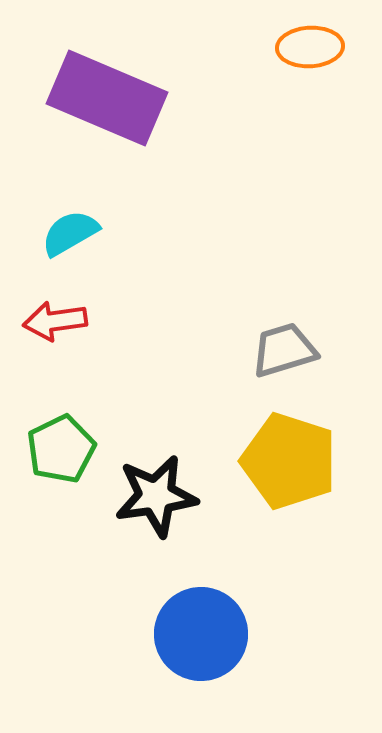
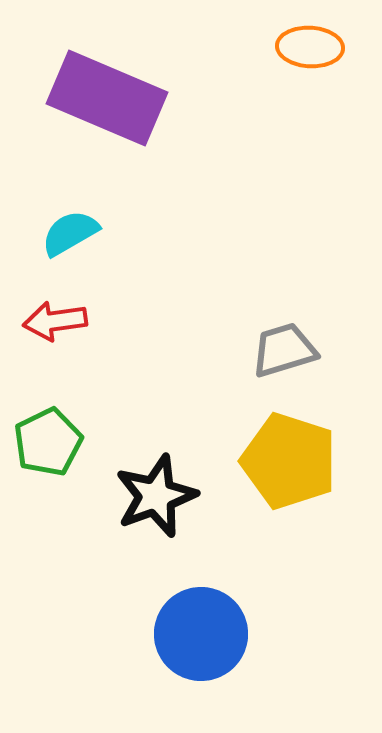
orange ellipse: rotated 6 degrees clockwise
green pentagon: moved 13 px left, 7 px up
black star: rotated 12 degrees counterclockwise
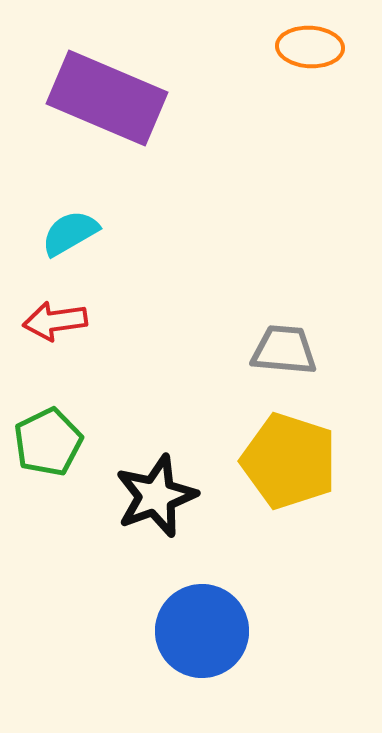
gray trapezoid: rotated 22 degrees clockwise
blue circle: moved 1 px right, 3 px up
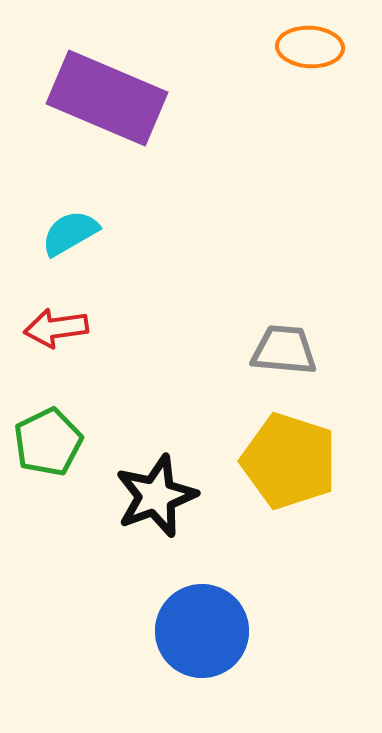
red arrow: moved 1 px right, 7 px down
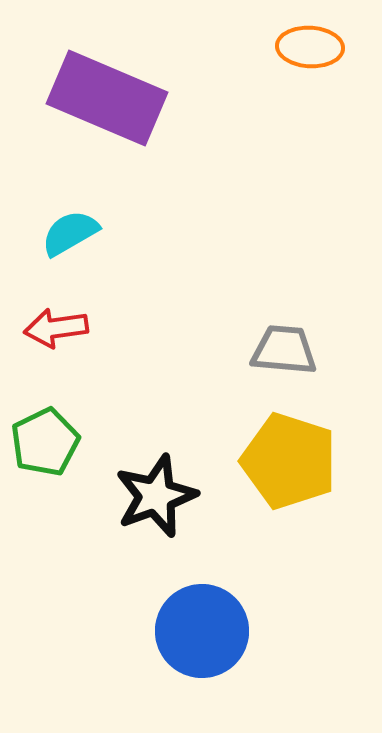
green pentagon: moved 3 px left
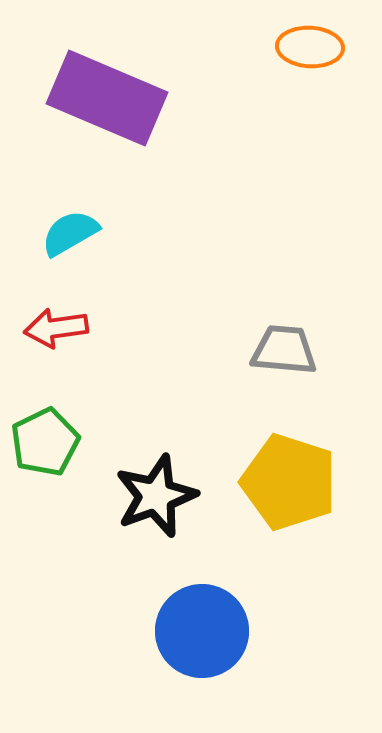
yellow pentagon: moved 21 px down
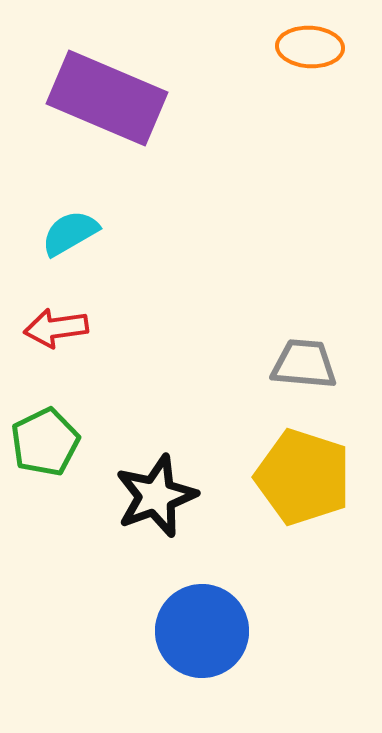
gray trapezoid: moved 20 px right, 14 px down
yellow pentagon: moved 14 px right, 5 px up
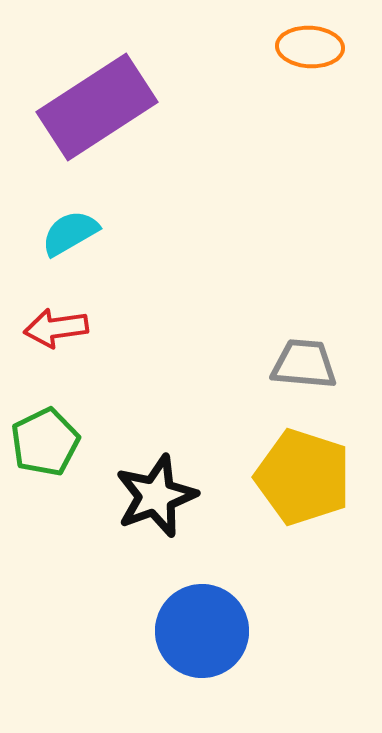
purple rectangle: moved 10 px left, 9 px down; rotated 56 degrees counterclockwise
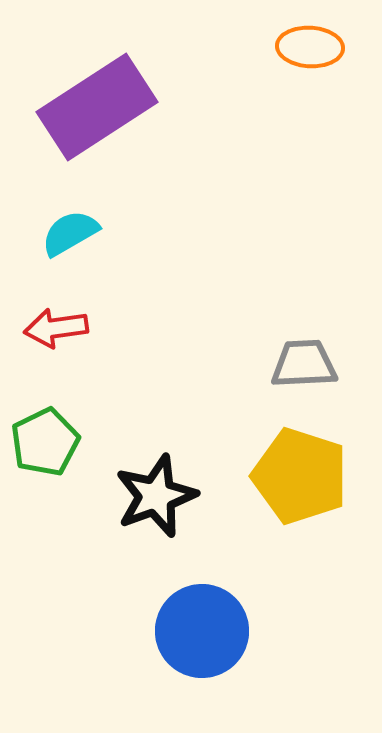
gray trapezoid: rotated 8 degrees counterclockwise
yellow pentagon: moved 3 px left, 1 px up
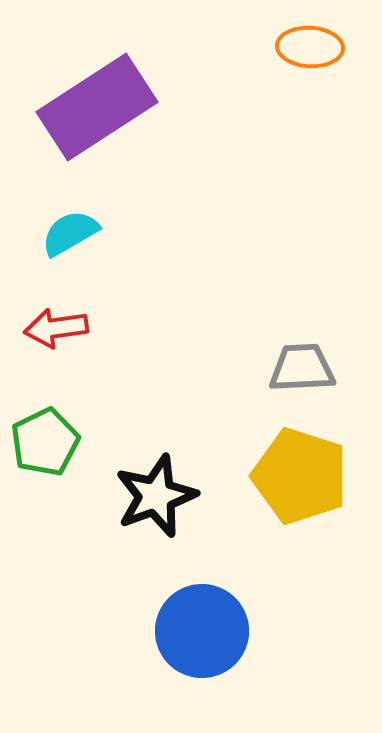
gray trapezoid: moved 2 px left, 4 px down
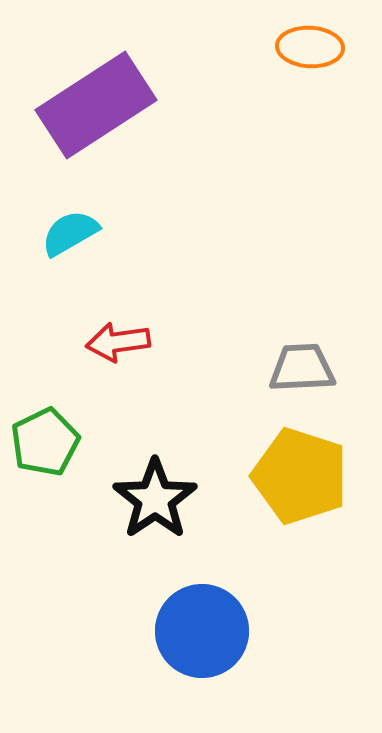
purple rectangle: moved 1 px left, 2 px up
red arrow: moved 62 px right, 14 px down
black star: moved 1 px left, 3 px down; rotated 14 degrees counterclockwise
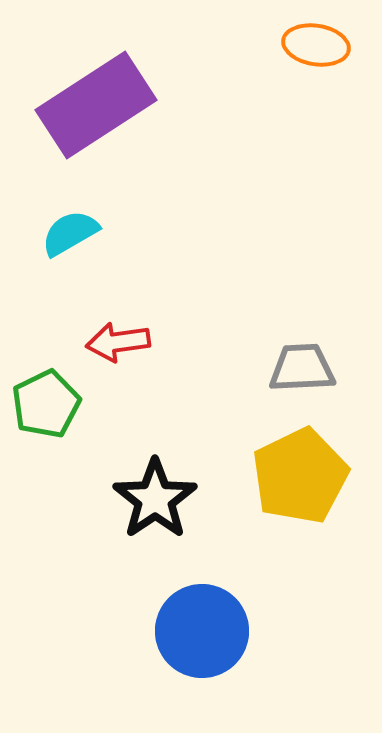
orange ellipse: moved 6 px right, 2 px up; rotated 6 degrees clockwise
green pentagon: moved 1 px right, 38 px up
yellow pentagon: rotated 28 degrees clockwise
